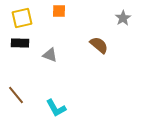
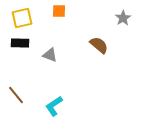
cyan L-shape: moved 2 px left, 2 px up; rotated 85 degrees clockwise
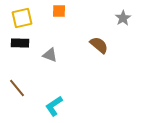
brown line: moved 1 px right, 7 px up
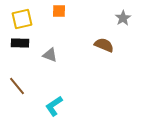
yellow square: moved 1 px down
brown semicircle: moved 5 px right; rotated 18 degrees counterclockwise
brown line: moved 2 px up
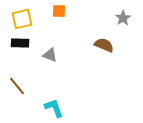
cyan L-shape: moved 2 px down; rotated 105 degrees clockwise
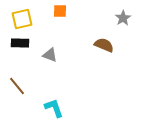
orange square: moved 1 px right
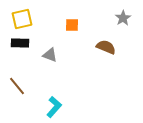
orange square: moved 12 px right, 14 px down
brown semicircle: moved 2 px right, 2 px down
cyan L-shape: moved 1 px up; rotated 60 degrees clockwise
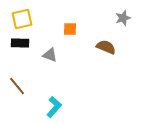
gray star: rotated 14 degrees clockwise
orange square: moved 2 px left, 4 px down
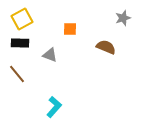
yellow square: rotated 15 degrees counterclockwise
brown line: moved 12 px up
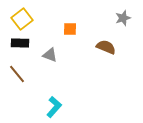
yellow square: rotated 10 degrees counterclockwise
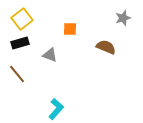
black rectangle: rotated 18 degrees counterclockwise
cyan L-shape: moved 2 px right, 2 px down
